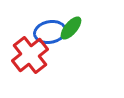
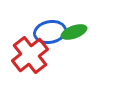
green ellipse: moved 3 px right, 4 px down; rotated 30 degrees clockwise
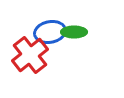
green ellipse: rotated 20 degrees clockwise
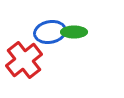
red cross: moved 6 px left, 5 px down
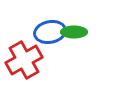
red cross: rotated 9 degrees clockwise
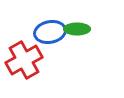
green ellipse: moved 3 px right, 3 px up
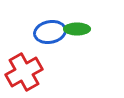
red cross: moved 12 px down
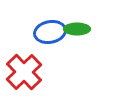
red cross: rotated 15 degrees counterclockwise
